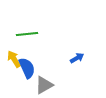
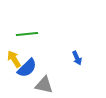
blue arrow: rotated 96 degrees clockwise
blue semicircle: rotated 70 degrees clockwise
gray triangle: rotated 42 degrees clockwise
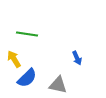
green line: rotated 15 degrees clockwise
blue semicircle: moved 10 px down
gray triangle: moved 14 px right
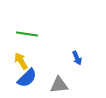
yellow arrow: moved 7 px right, 2 px down
gray triangle: moved 1 px right; rotated 18 degrees counterclockwise
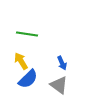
blue arrow: moved 15 px left, 5 px down
blue semicircle: moved 1 px right, 1 px down
gray triangle: rotated 42 degrees clockwise
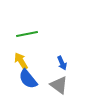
green line: rotated 20 degrees counterclockwise
blue semicircle: rotated 95 degrees clockwise
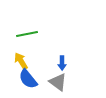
blue arrow: rotated 24 degrees clockwise
gray triangle: moved 1 px left, 3 px up
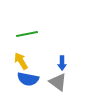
blue semicircle: rotated 40 degrees counterclockwise
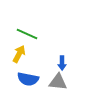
green line: rotated 35 degrees clockwise
yellow arrow: moved 2 px left, 7 px up; rotated 60 degrees clockwise
gray triangle: rotated 30 degrees counterclockwise
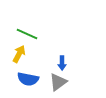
gray triangle: rotated 42 degrees counterclockwise
